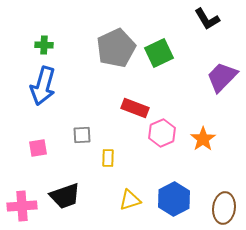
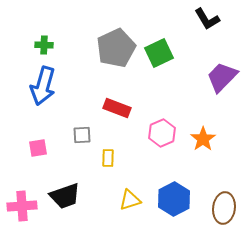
red rectangle: moved 18 px left
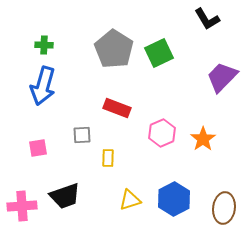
gray pentagon: moved 2 px left, 1 px down; rotated 15 degrees counterclockwise
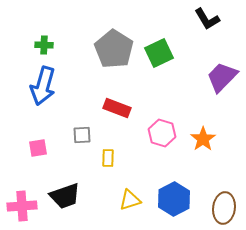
pink hexagon: rotated 20 degrees counterclockwise
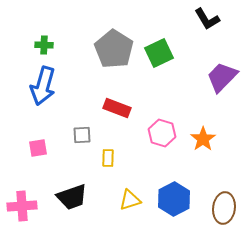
black trapezoid: moved 7 px right, 1 px down
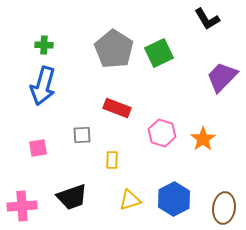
yellow rectangle: moved 4 px right, 2 px down
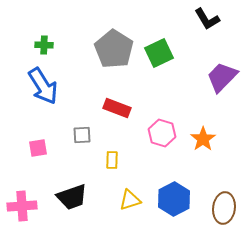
blue arrow: rotated 48 degrees counterclockwise
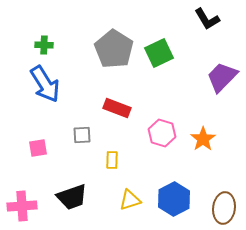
blue arrow: moved 2 px right, 2 px up
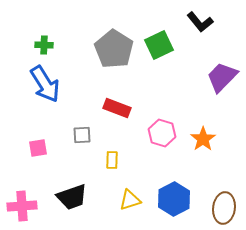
black L-shape: moved 7 px left, 3 px down; rotated 8 degrees counterclockwise
green square: moved 8 px up
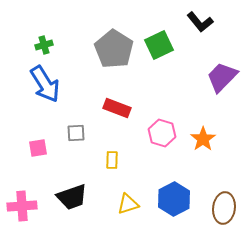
green cross: rotated 18 degrees counterclockwise
gray square: moved 6 px left, 2 px up
yellow triangle: moved 2 px left, 4 px down
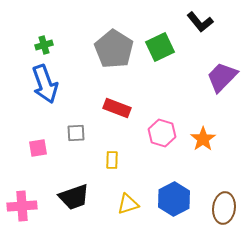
green square: moved 1 px right, 2 px down
blue arrow: rotated 12 degrees clockwise
black trapezoid: moved 2 px right
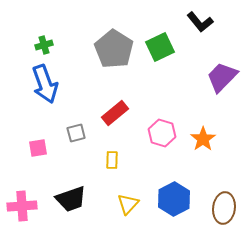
red rectangle: moved 2 px left, 5 px down; rotated 60 degrees counterclockwise
gray square: rotated 12 degrees counterclockwise
black trapezoid: moved 3 px left, 2 px down
yellow triangle: rotated 30 degrees counterclockwise
